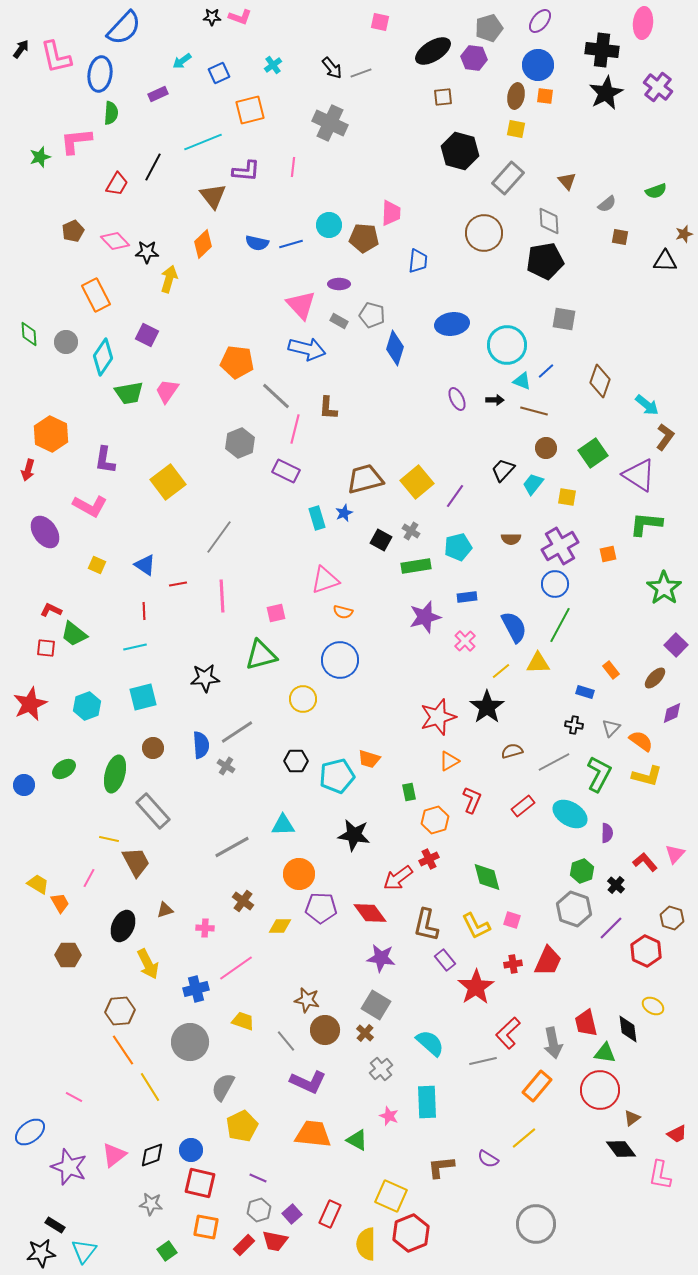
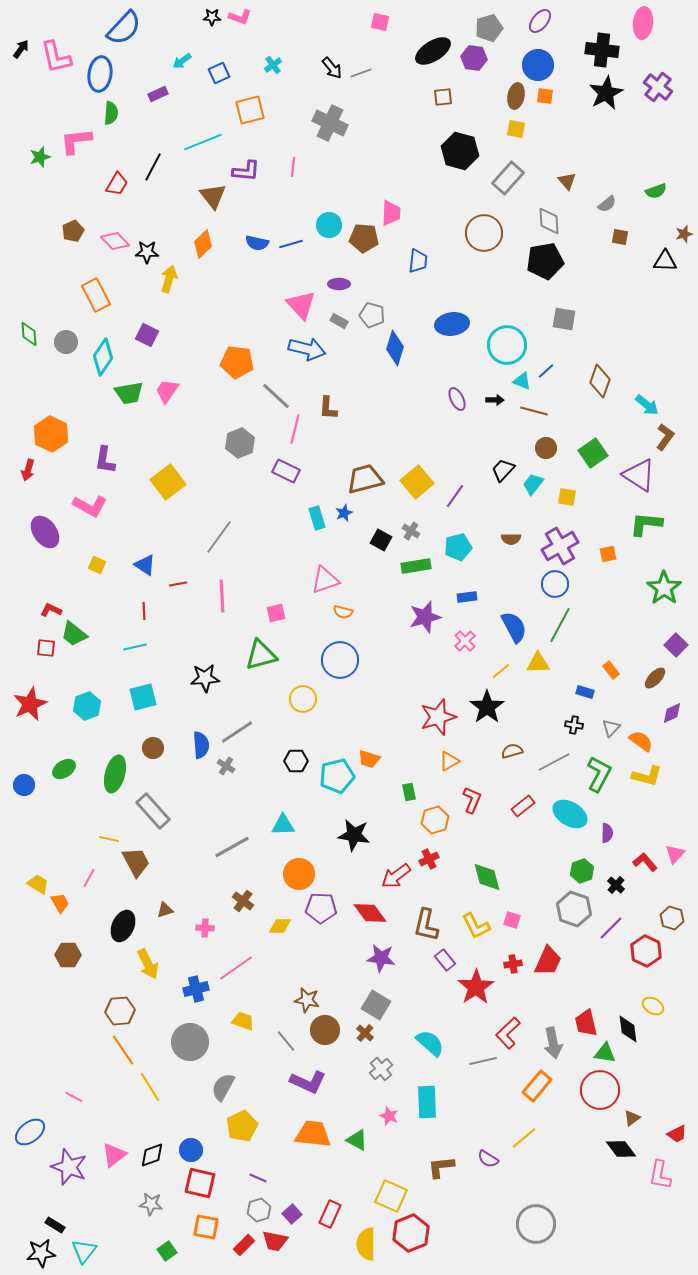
red arrow at (398, 878): moved 2 px left, 2 px up
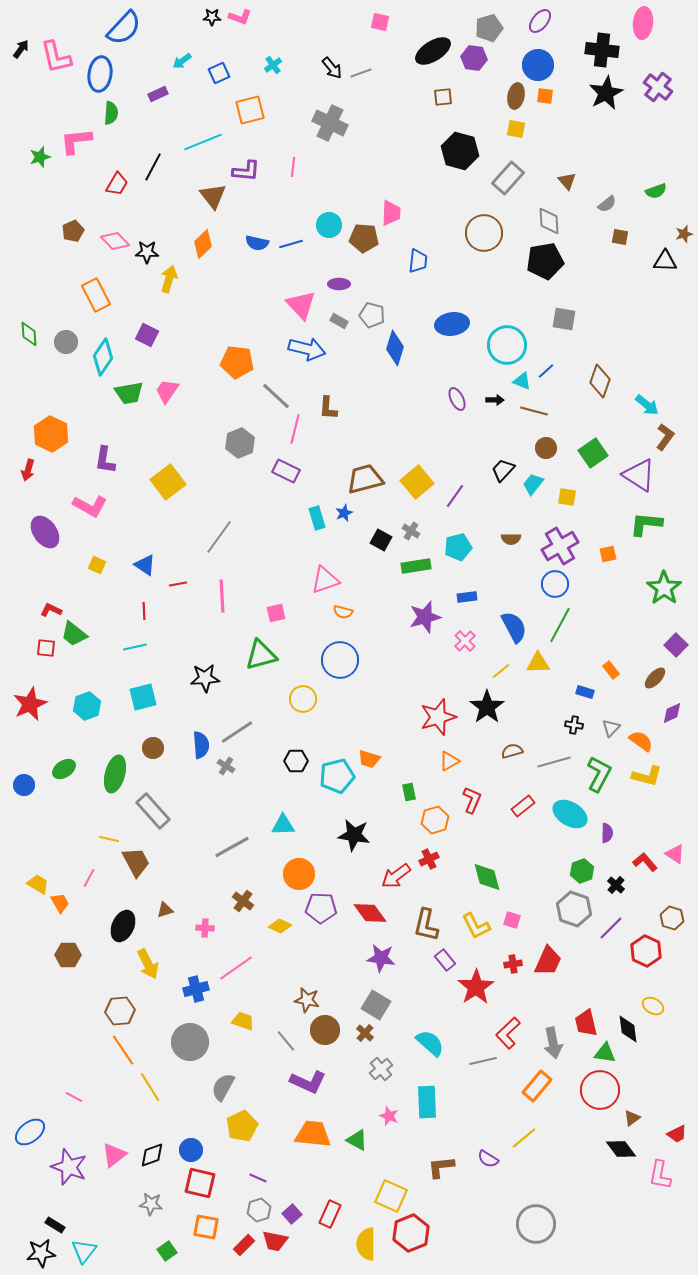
gray line at (554, 762): rotated 12 degrees clockwise
pink triangle at (675, 854): rotated 40 degrees counterclockwise
yellow diamond at (280, 926): rotated 25 degrees clockwise
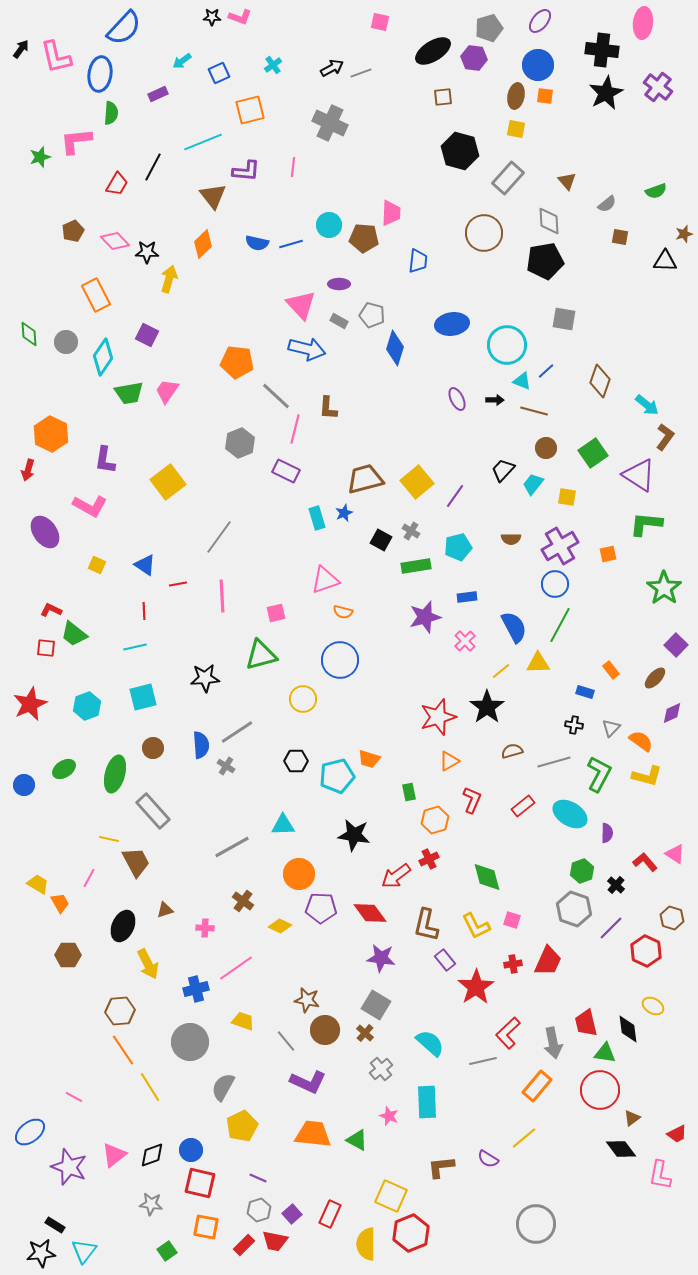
black arrow at (332, 68): rotated 80 degrees counterclockwise
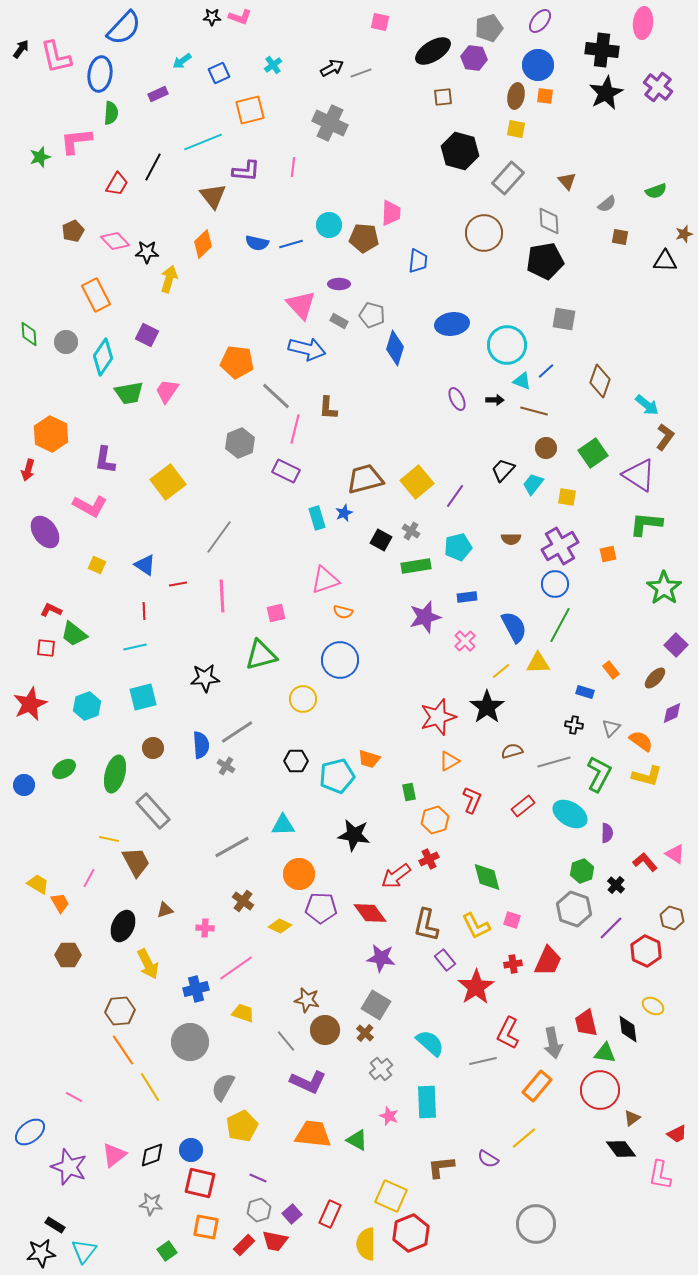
yellow trapezoid at (243, 1021): moved 8 px up
red L-shape at (508, 1033): rotated 20 degrees counterclockwise
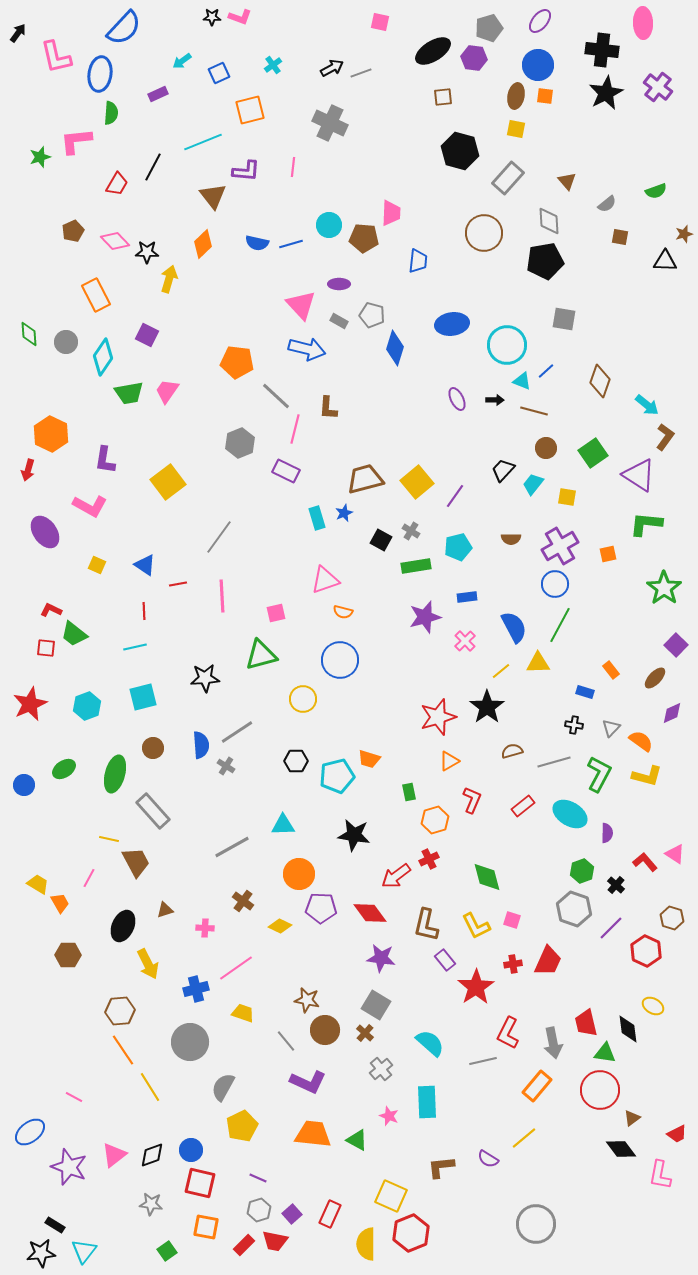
pink ellipse at (643, 23): rotated 8 degrees counterclockwise
black arrow at (21, 49): moved 3 px left, 16 px up
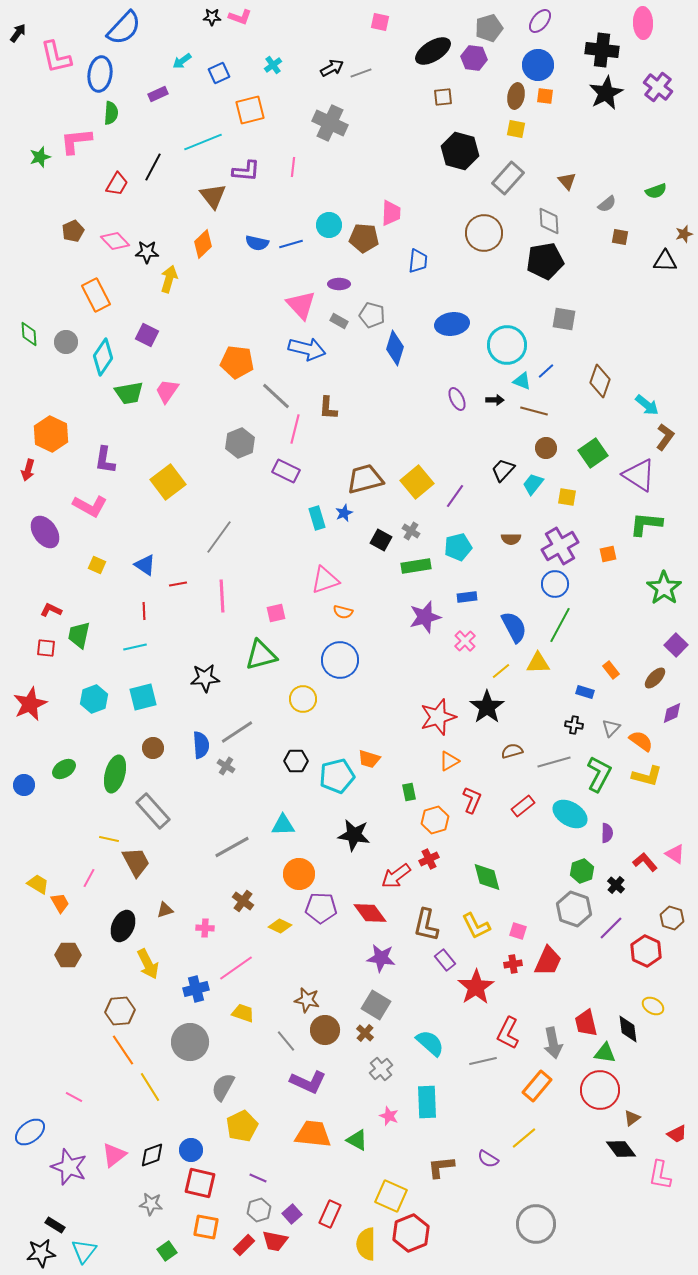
green trapezoid at (74, 634): moved 5 px right, 1 px down; rotated 64 degrees clockwise
cyan hexagon at (87, 706): moved 7 px right, 7 px up
pink square at (512, 920): moved 6 px right, 11 px down
